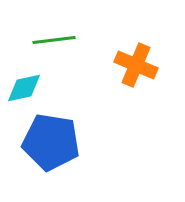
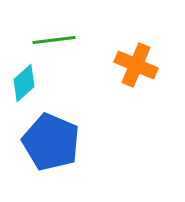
cyan diamond: moved 5 px up; rotated 30 degrees counterclockwise
blue pentagon: rotated 14 degrees clockwise
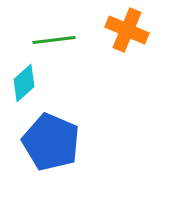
orange cross: moved 9 px left, 35 px up
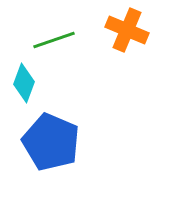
green line: rotated 12 degrees counterclockwise
cyan diamond: rotated 27 degrees counterclockwise
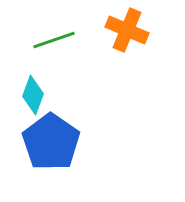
cyan diamond: moved 9 px right, 12 px down
blue pentagon: rotated 12 degrees clockwise
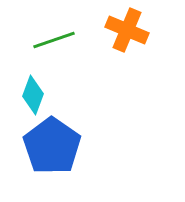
blue pentagon: moved 1 px right, 4 px down
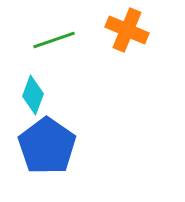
blue pentagon: moved 5 px left
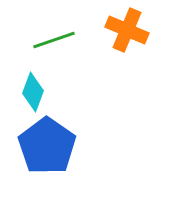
cyan diamond: moved 3 px up
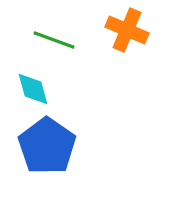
green line: rotated 39 degrees clockwise
cyan diamond: moved 3 px up; rotated 36 degrees counterclockwise
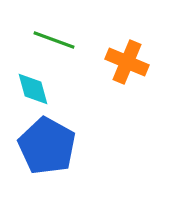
orange cross: moved 32 px down
blue pentagon: rotated 6 degrees counterclockwise
